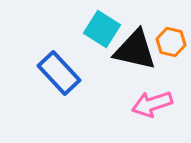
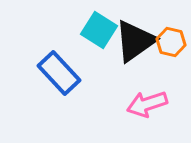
cyan square: moved 3 px left, 1 px down
black triangle: moved 9 px up; rotated 48 degrees counterclockwise
pink arrow: moved 5 px left
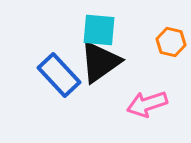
cyan square: rotated 27 degrees counterclockwise
black triangle: moved 35 px left, 21 px down
blue rectangle: moved 2 px down
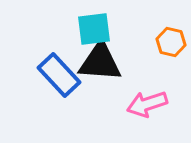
cyan square: moved 5 px left, 1 px up; rotated 12 degrees counterclockwise
black triangle: rotated 39 degrees clockwise
